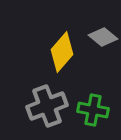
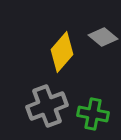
green cross: moved 4 px down
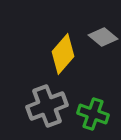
yellow diamond: moved 1 px right, 2 px down
green cross: rotated 8 degrees clockwise
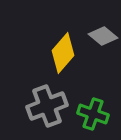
gray diamond: moved 1 px up
yellow diamond: moved 1 px up
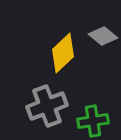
yellow diamond: rotated 6 degrees clockwise
green cross: moved 7 px down; rotated 28 degrees counterclockwise
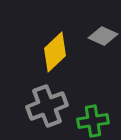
gray diamond: rotated 16 degrees counterclockwise
yellow diamond: moved 8 px left, 1 px up
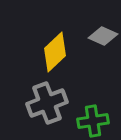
gray cross: moved 3 px up
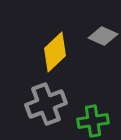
gray cross: moved 1 px left, 1 px down
